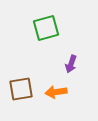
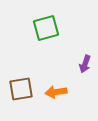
purple arrow: moved 14 px right
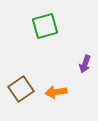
green square: moved 1 px left, 2 px up
brown square: rotated 25 degrees counterclockwise
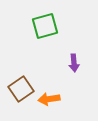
purple arrow: moved 11 px left, 1 px up; rotated 24 degrees counterclockwise
orange arrow: moved 7 px left, 7 px down
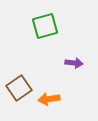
purple arrow: rotated 78 degrees counterclockwise
brown square: moved 2 px left, 1 px up
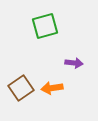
brown square: moved 2 px right
orange arrow: moved 3 px right, 11 px up
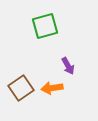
purple arrow: moved 6 px left, 3 px down; rotated 54 degrees clockwise
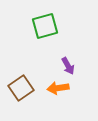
orange arrow: moved 6 px right
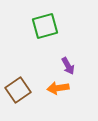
brown square: moved 3 px left, 2 px down
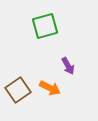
orange arrow: moved 8 px left; rotated 145 degrees counterclockwise
